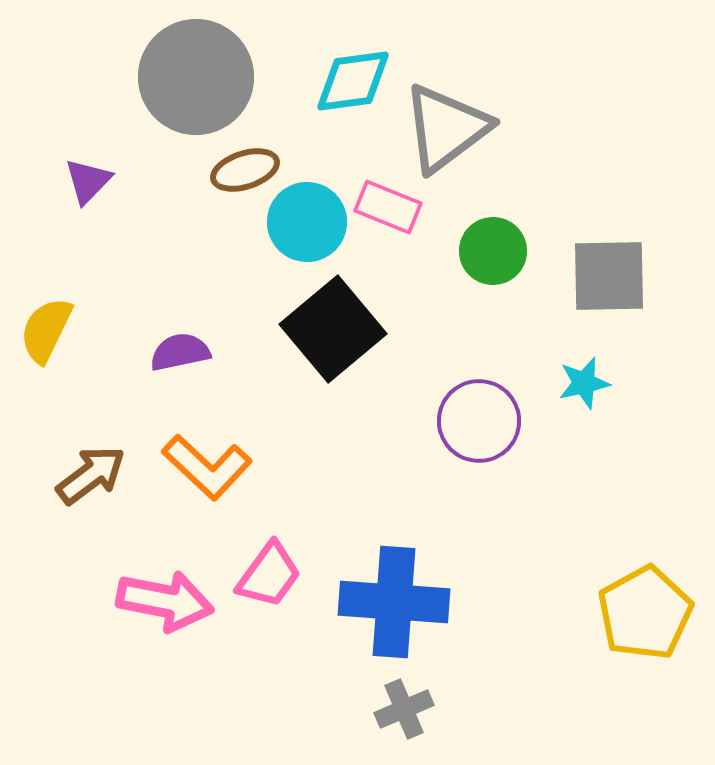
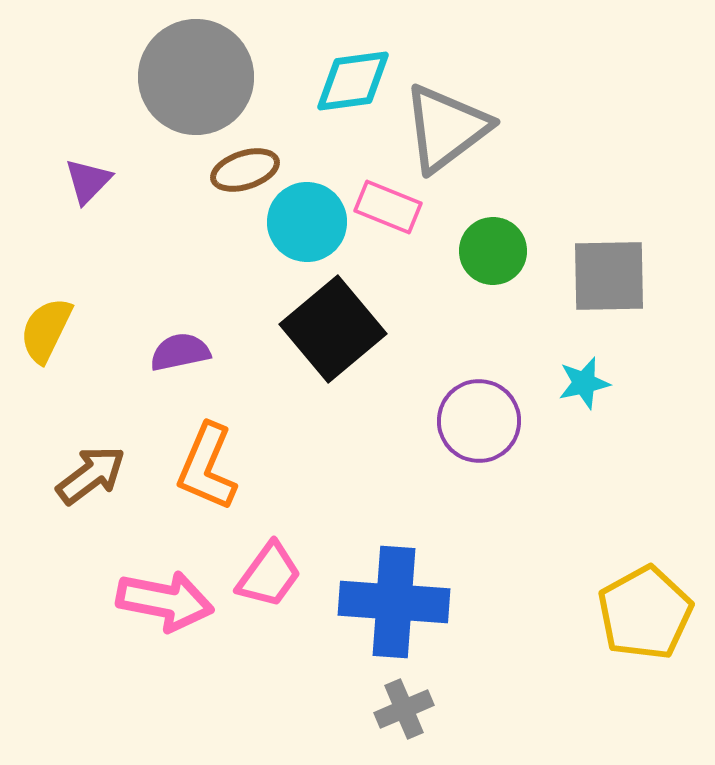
orange L-shape: rotated 70 degrees clockwise
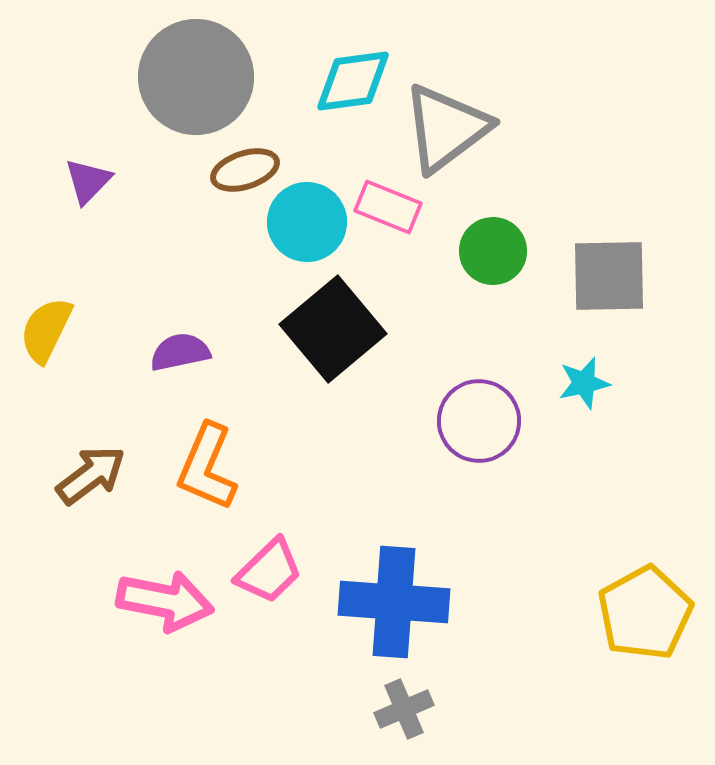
pink trapezoid: moved 4 px up; rotated 10 degrees clockwise
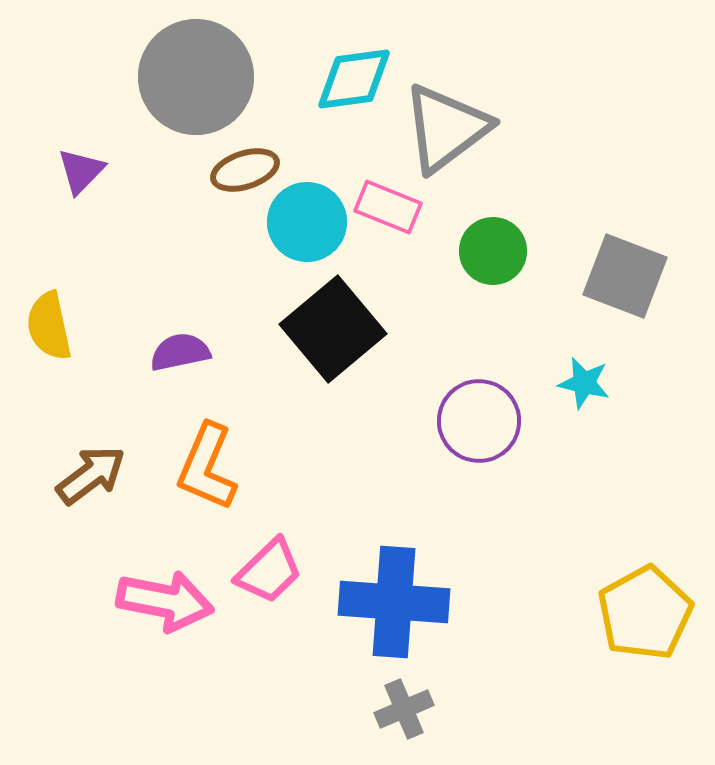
cyan diamond: moved 1 px right, 2 px up
purple triangle: moved 7 px left, 10 px up
gray square: moved 16 px right; rotated 22 degrees clockwise
yellow semicircle: moved 3 px right, 4 px up; rotated 38 degrees counterclockwise
cyan star: rotated 26 degrees clockwise
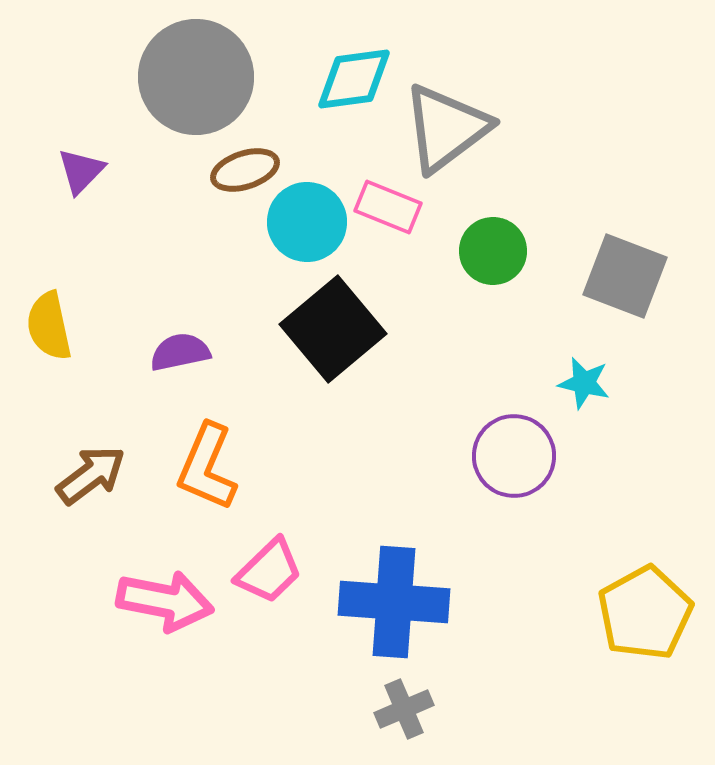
purple circle: moved 35 px right, 35 px down
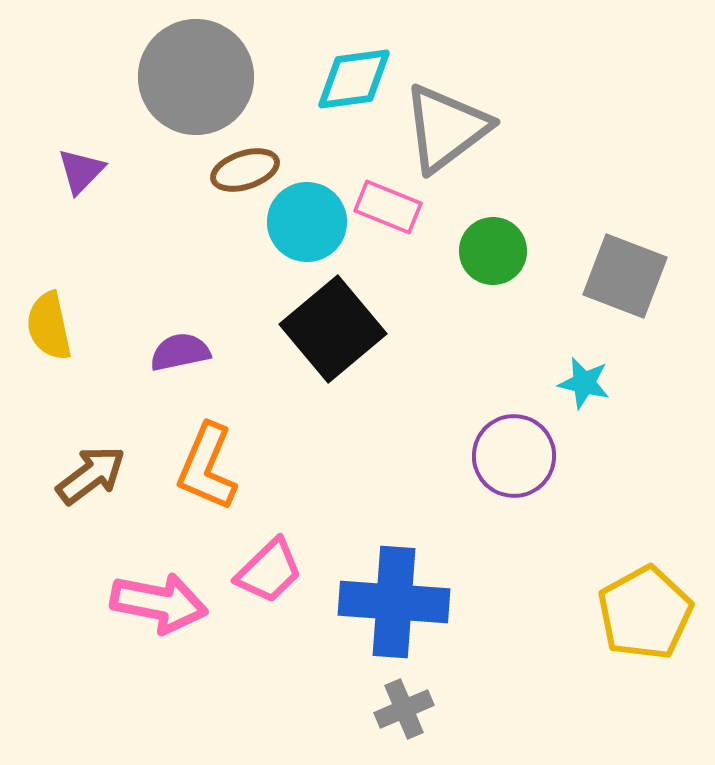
pink arrow: moved 6 px left, 2 px down
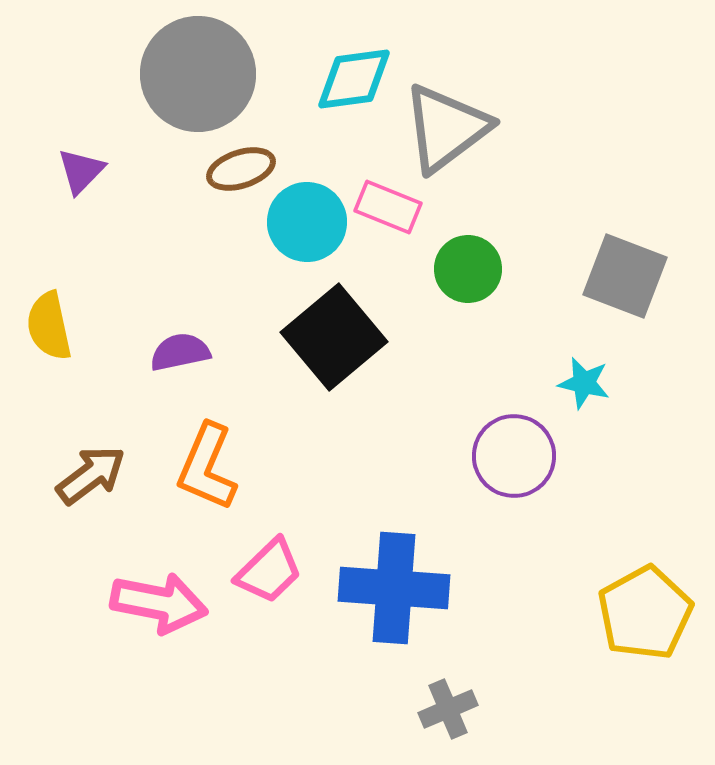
gray circle: moved 2 px right, 3 px up
brown ellipse: moved 4 px left, 1 px up
green circle: moved 25 px left, 18 px down
black square: moved 1 px right, 8 px down
blue cross: moved 14 px up
gray cross: moved 44 px right
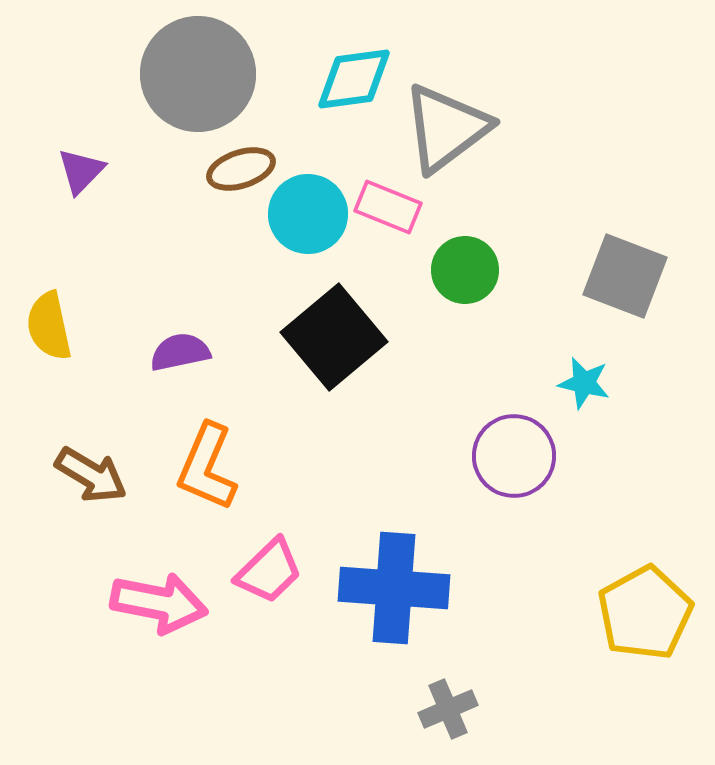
cyan circle: moved 1 px right, 8 px up
green circle: moved 3 px left, 1 px down
brown arrow: rotated 68 degrees clockwise
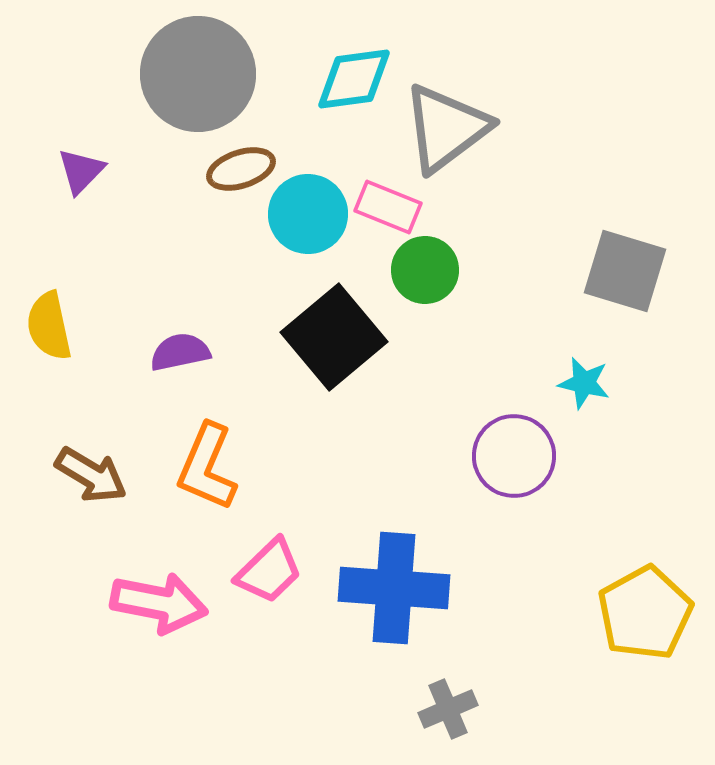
green circle: moved 40 px left
gray square: moved 5 px up; rotated 4 degrees counterclockwise
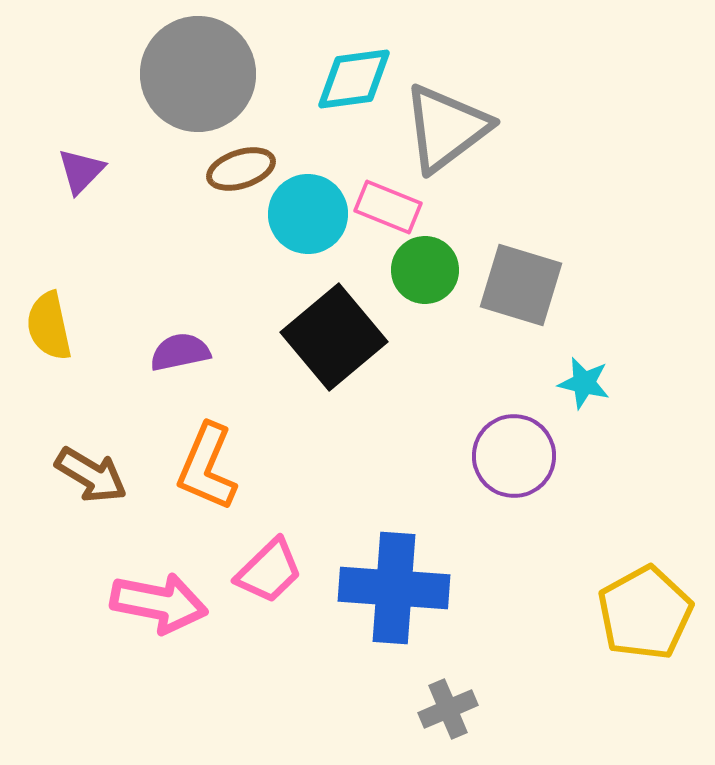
gray square: moved 104 px left, 14 px down
